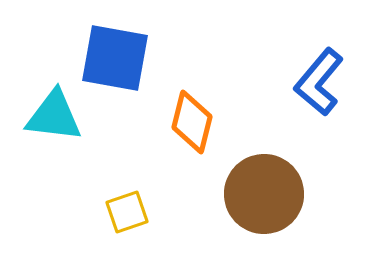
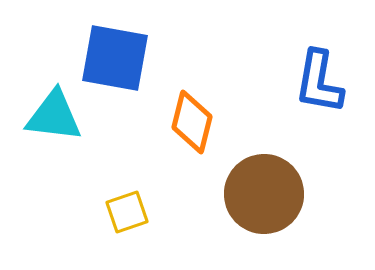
blue L-shape: rotated 30 degrees counterclockwise
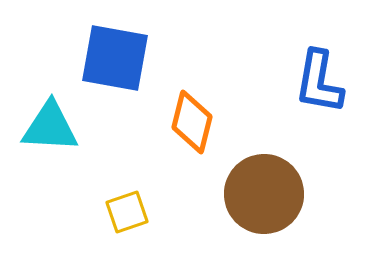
cyan triangle: moved 4 px left, 11 px down; rotated 4 degrees counterclockwise
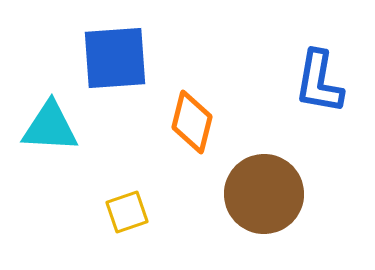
blue square: rotated 14 degrees counterclockwise
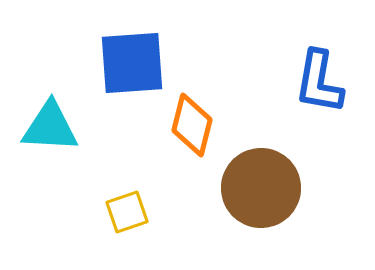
blue square: moved 17 px right, 5 px down
orange diamond: moved 3 px down
brown circle: moved 3 px left, 6 px up
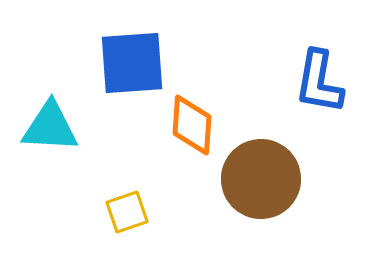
orange diamond: rotated 10 degrees counterclockwise
brown circle: moved 9 px up
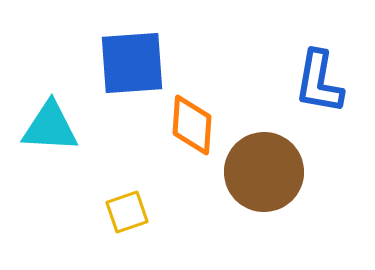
brown circle: moved 3 px right, 7 px up
